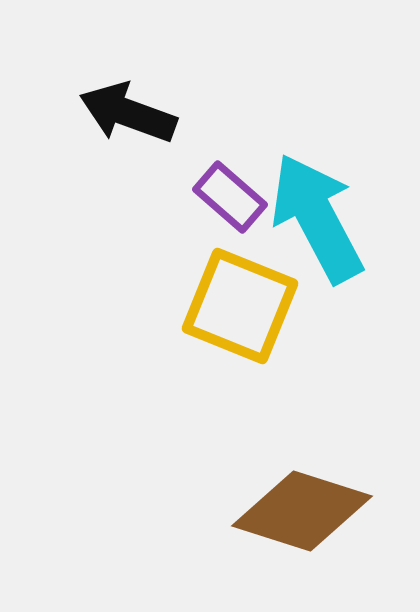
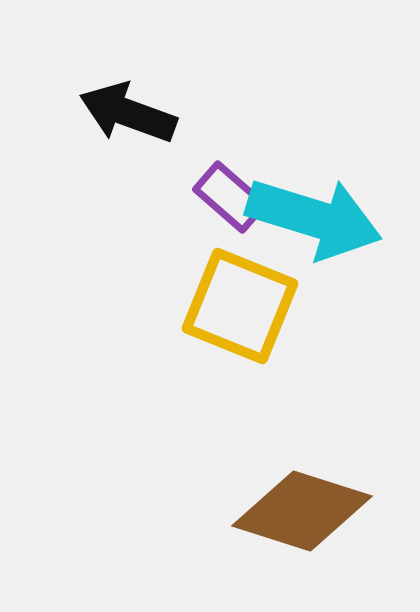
cyan arrow: moved 3 px left; rotated 135 degrees clockwise
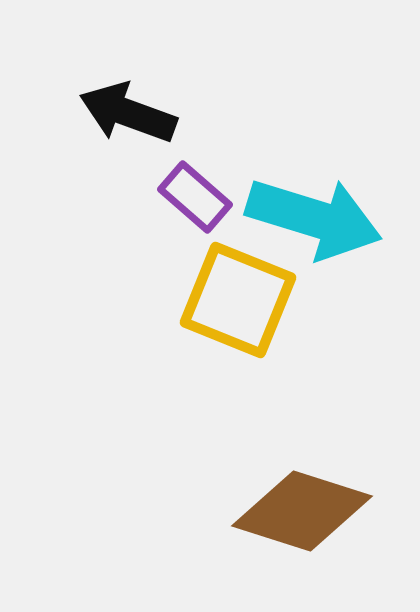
purple rectangle: moved 35 px left
yellow square: moved 2 px left, 6 px up
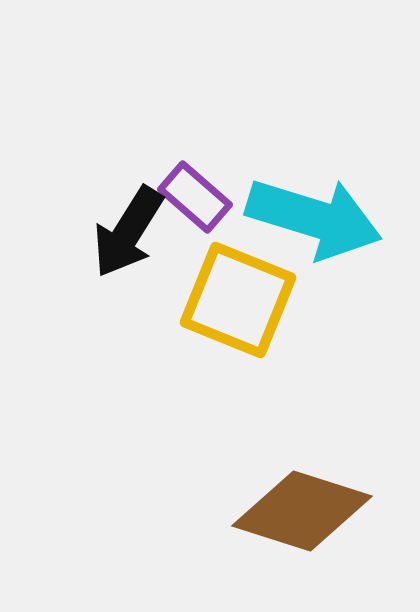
black arrow: moved 119 px down; rotated 78 degrees counterclockwise
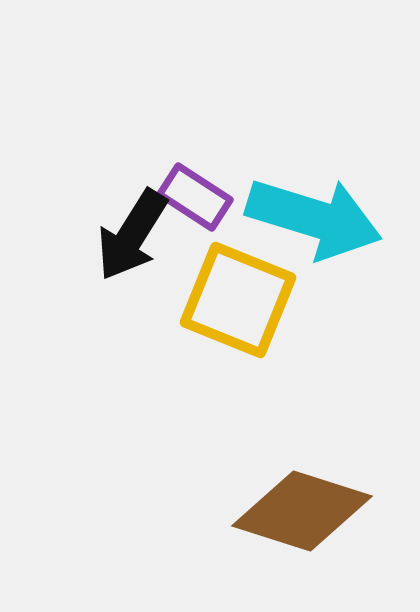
purple rectangle: rotated 8 degrees counterclockwise
black arrow: moved 4 px right, 3 px down
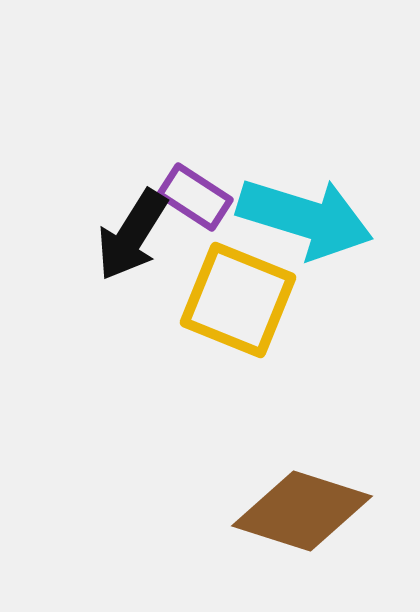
cyan arrow: moved 9 px left
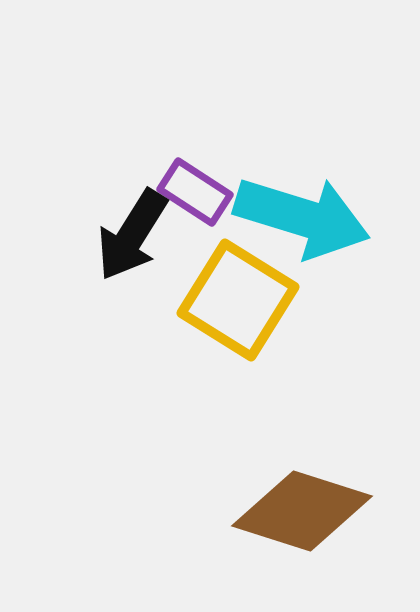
purple rectangle: moved 5 px up
cyan arrow: moved 3 px left, 1 px up
yellow square: rotated 10 degrees clockwise
